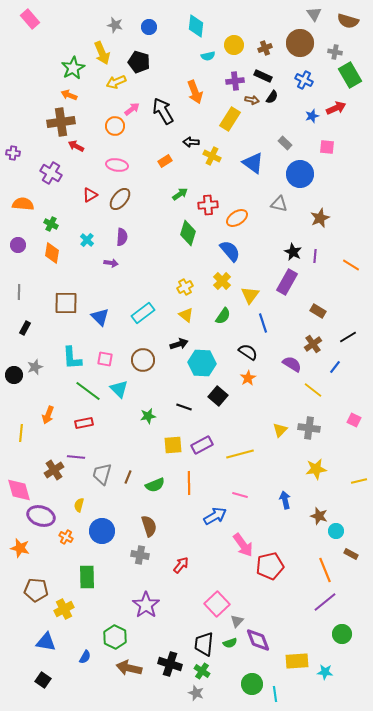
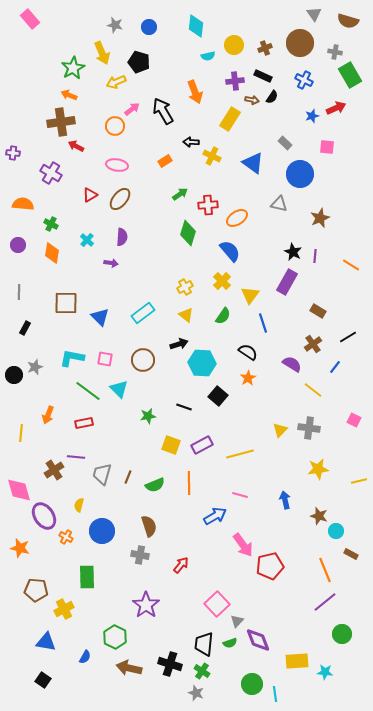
cyan L-shape at (72, 358): rotated 105 degrees clockwise
yellow square at (173, 445): moved 2 px left; rotated 24 degrees clockwise
yellow star at (316, 469): moved 2 px right
purple ellipse at (41, 516): moved 3 px right; rotated 40 degrees clockwise
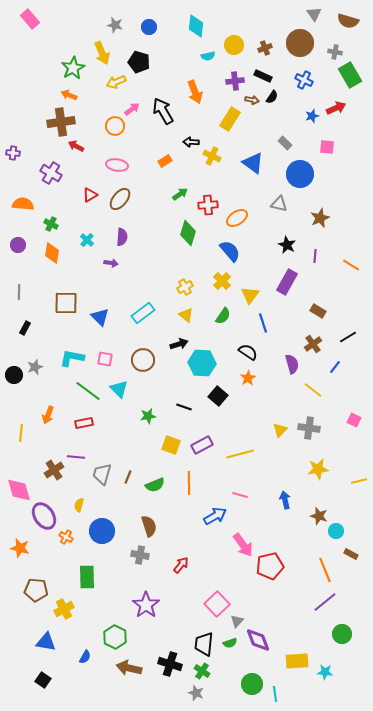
black star at (293, 252): moved 6 px left, 7 px up
purple semicircle at (292, 364): rotated 42 degrees clockwise
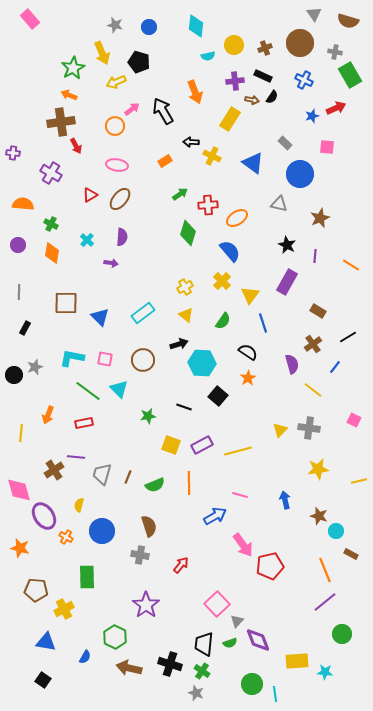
red arrow at (76, 146): rotated 147 degrees counterclockwise
green semicircle at (223, 316): moved 5 px down
yellow line at (240, 454): moved 2 px left, 3 px up
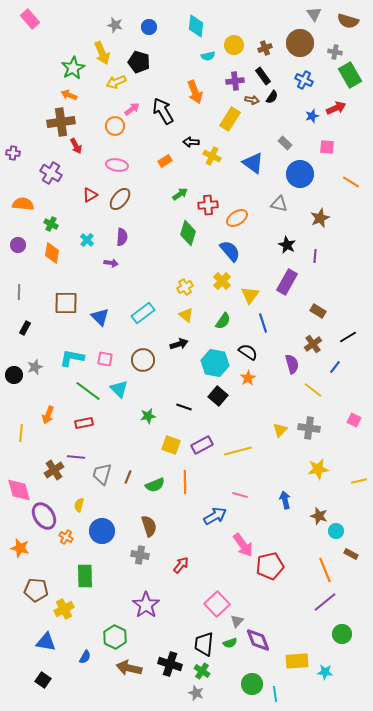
black rectangle at (263, 76): rotated 30 degrees clockwise
orange line at (351, 265): moved 83 px up
cyan hexagon at (202, 363): moved 13 px right; rotated 8 degrees clockwise
orange line at (189, 483): moved 4 px left, 1 px up
green rectangle at (87, 577): moved 2 px left, 1 px up
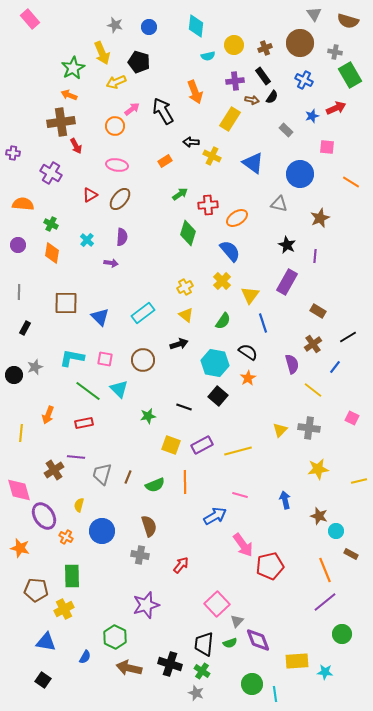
gray rectangle at (285, 143): moved 1 px right, 13 px up
pink square at (354, 420): moved 2 px left, 2 px up
green rectangle at (85, 576): moved 13 px left
purple star at (146, 605): rotated 20 degrees clockwise
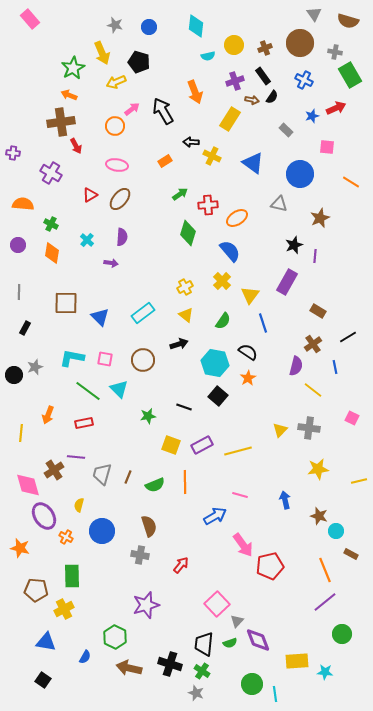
purple cross at (235, 81): rotated 12 degrees counterclockwise
black star at (287, 245): moved 7 px right; rotated 24 degrees clockwise
purple semicircle at (292, 364): moved 4 px right, 2 px down; rotated 30 degrees clockwise
blue line at (335, 367): rotated 48 degrees counterclockwise
pink diamond at (19, 490): moved 9 px right, 5 px up
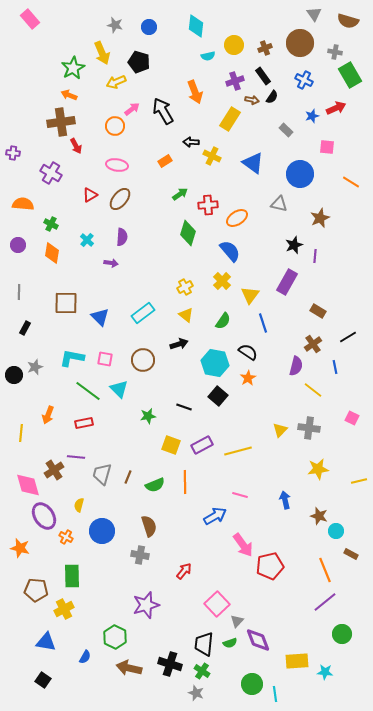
red arrow at (181, 565): moved 3 px right, 6 px down
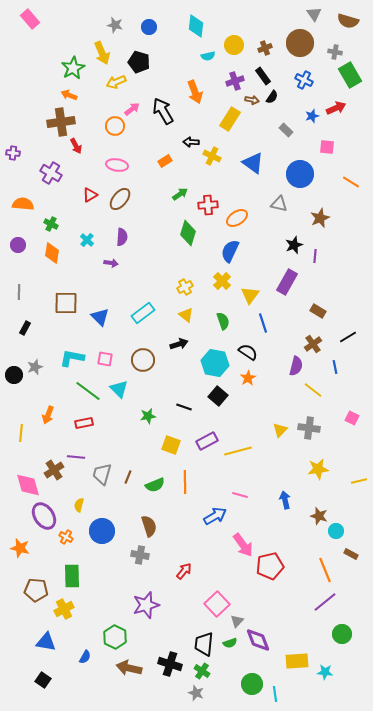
blue semicircle at (230, 251): rotated 115 degrees counterclockwise
green semicircle at (223, 321): rotated 54 degrees counterclockwise
purple rectangle at (202, 445): moved 5 px right, 4 px up
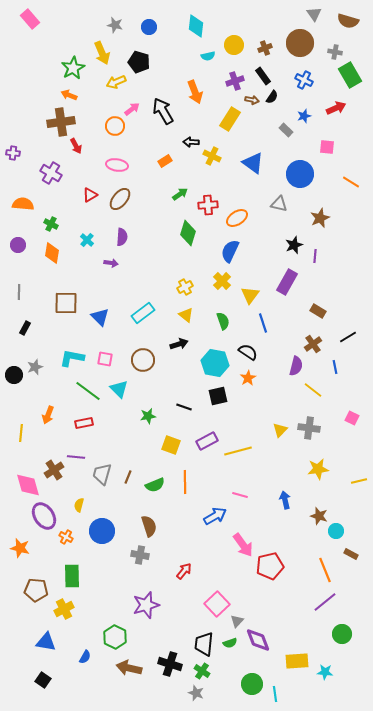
blue star at (312, 116): moved 8 px left
black square at (218, 396): rotated 36 degrees clockwise
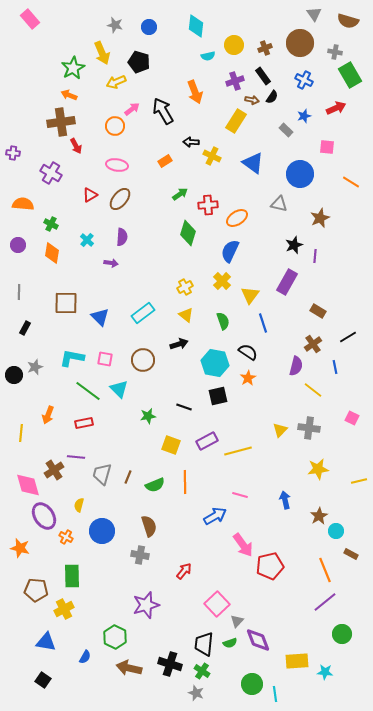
yellow rectangle at (230, 119): moved 6 px right, 2 px down
brown star at (319, 516): rotated 24 degrees clockwise
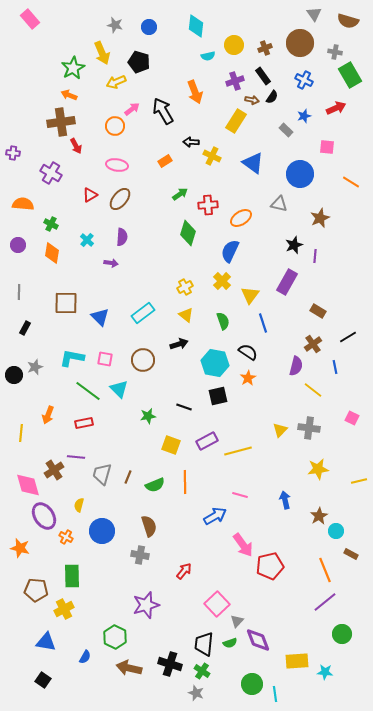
orange ellipse at (237, 218): moved 4 px right
